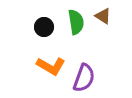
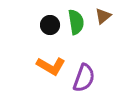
brown triangle: rotated 48 degrees clockwise
black circle: moved 6 px right, 2 px up
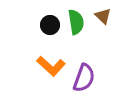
brown triangle: rotated 36 degrees counterclockwise
orange L-shape: rotated 12 degrees clockwise
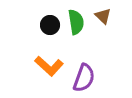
orange L-shape: moved 2 px left
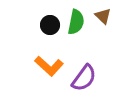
green semicircle: rotated 20 degrees clockwise
purple semicircle: rotated 16 degrees clockwise
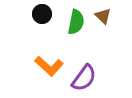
black circle: moved 8 px left, 11 px up
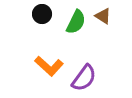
brown triangle: rotated 12 degrees counterclockwise
green semicircle: rotated 15 degrees clockwise
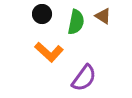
green semicircle: rotated 15 degrees counterclockwise
orange L-shape: moved 14 px up
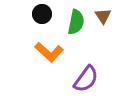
brown triangle: rotated 24 degrees clockwise
purple semicircle: moved 2 px right, 1 px down
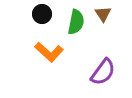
brown triangle: moved 2 px up
purple semicircle: moved 17 px right, 7 px up
